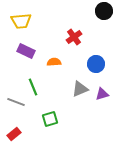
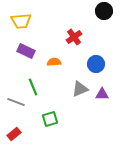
purple triangle: rotated 16 degrees clockwise
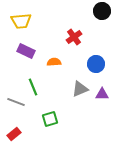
black circle: moved 2 px left
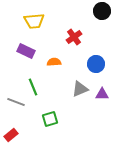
yellow trapezoid: moved 13 px right
red rectangle: moved 3 px left, 1 px down
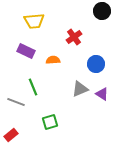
orange semicircle: moved 1 px left, 2 px up
purple triangle: rotated 32 degrees clockwise
green square: moved 3 px down
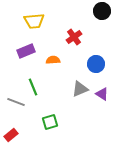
purple rectangle: rotated 48 degrees counterclockwise
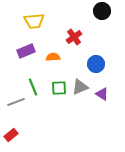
orange semicircle: moved 3 px up
gray triangle: moved 2 px up
gray line: rotated 42 degrees counterclockwise
green square: moved 9 px right, 34 px up; rotated 14 degrees clockwise
